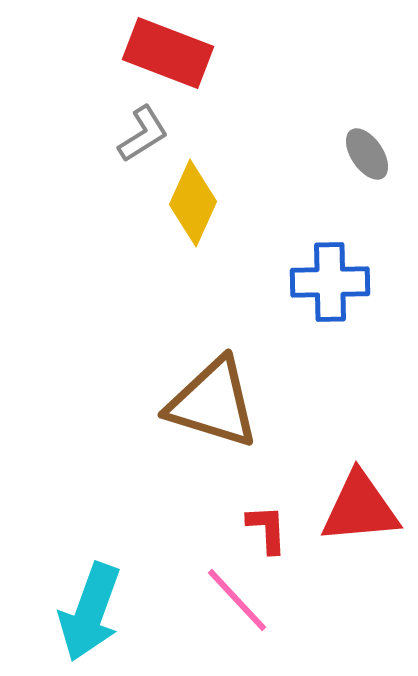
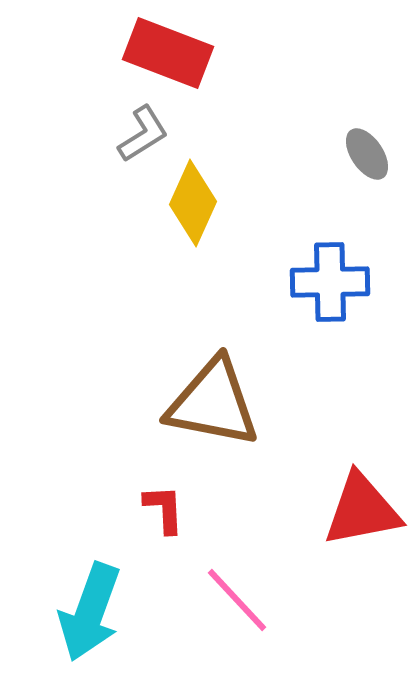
brown triangle: rotated 6 degrees counterclockwise
red triangle: moved 2 px right, 2 px down; rotated 6 degrees counterclockwise
red L-shape: moved 103 px left, 20 px up
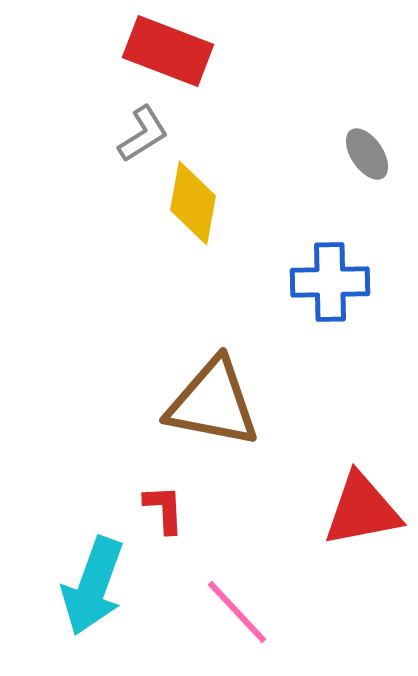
red rectangle: moved 2 px up
yellow diamond: rotated 14 degrees counterclockwise
pink line: moved 12 px down
cyan arrow: moved 3 px right, 26 px up
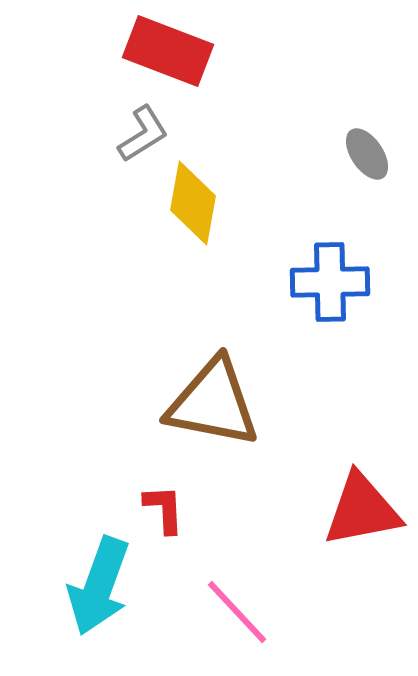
cyan arrow: moved 6 px right
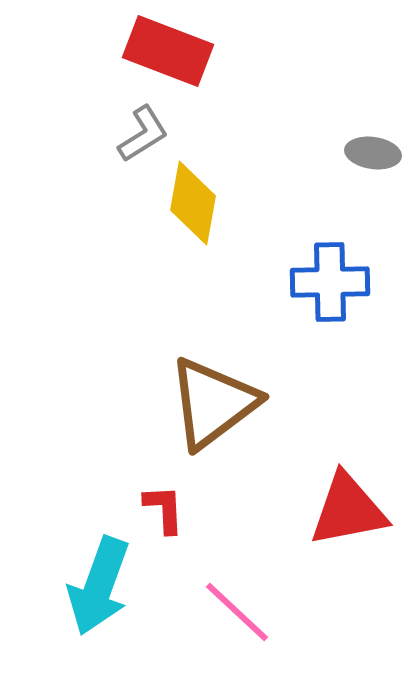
gray ellipse: moved 6 px right, 1 px up; rotated 48 degrees counterclockwise
brown triangle: rotated 48 degrees counterclockwise
red triangle: moved 14 px left
pink line: rotated 4 degrees counterclockwise
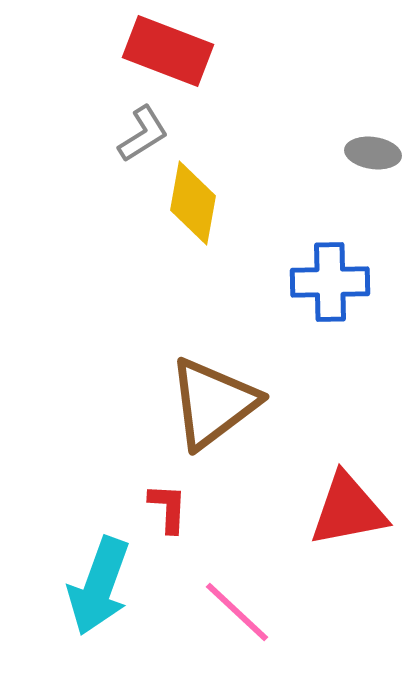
red L-shape: moved 4 px right, 1 px up; rotated 6 degrees clockwise
